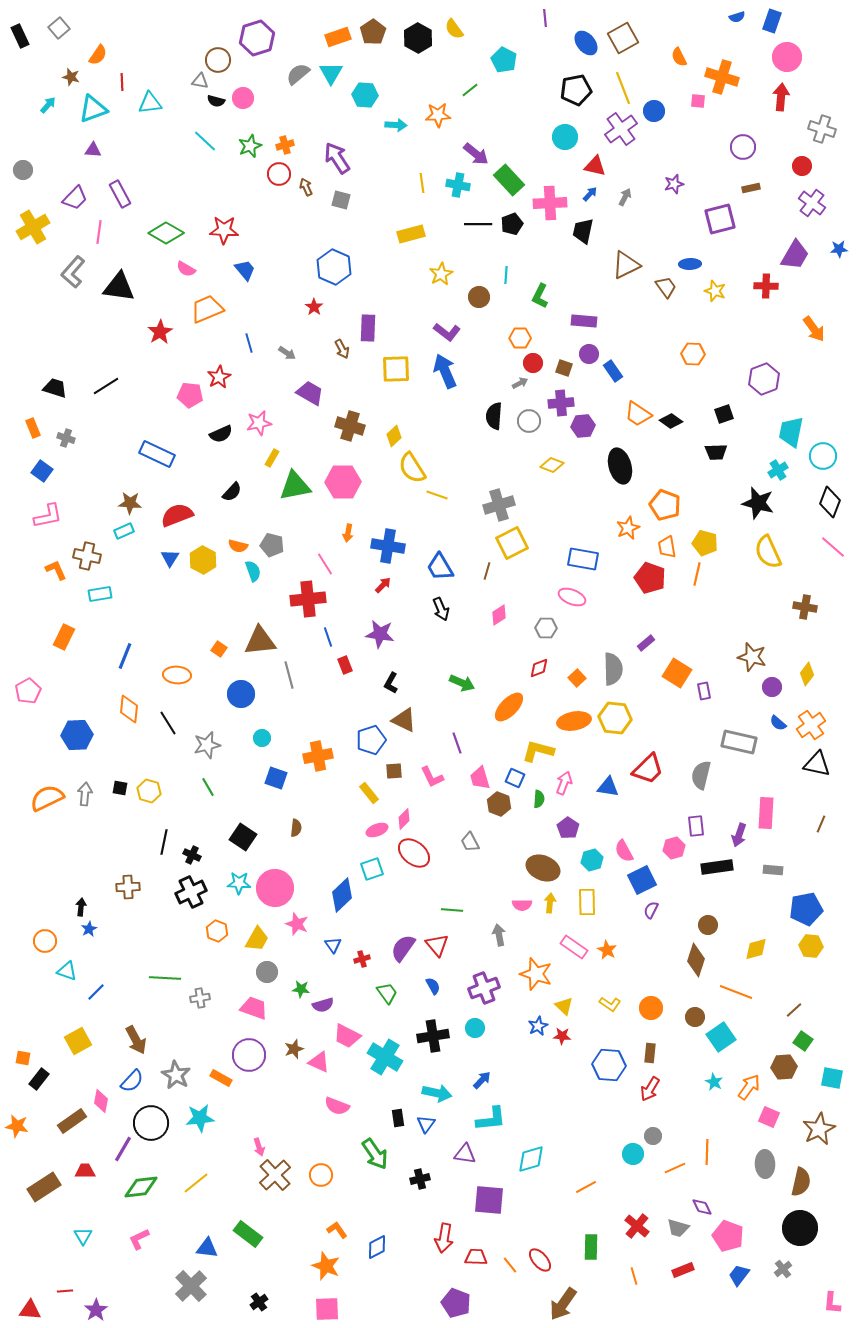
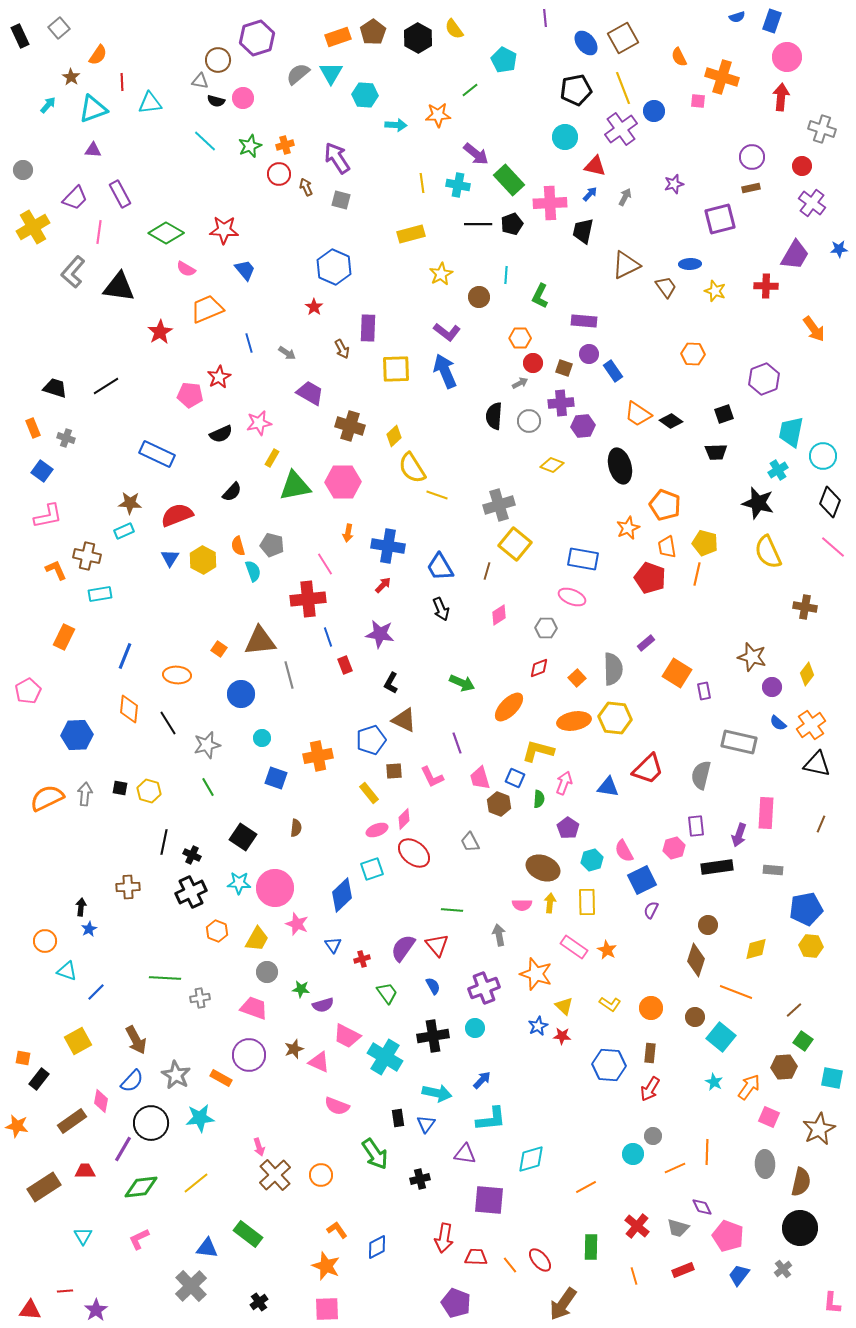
brown star at (71, 77): rotated 18 degrees clockwise
purple circle at (743, 147): moved 9 px right, 10 px down
yellow square at (512, 543): moved 3 px right, 1 px down; rotated 24 degrees counterclockwise
orange semicircle at (238, 546): rotated 60 degrees clockwise
cyan square at (721, 1037): rotated 16 degrees counterclockwise
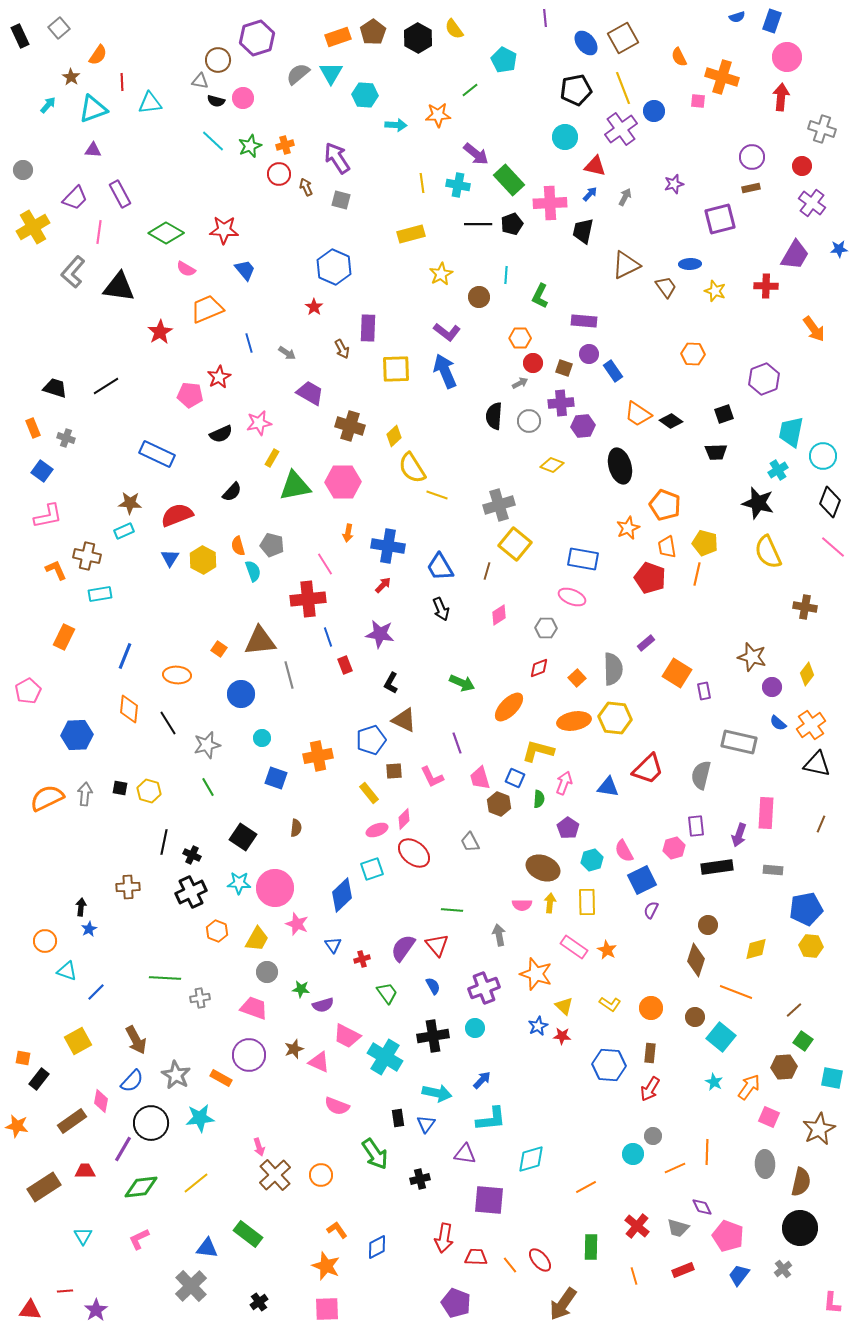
cyan line at (205, 141): moved 8 px right
